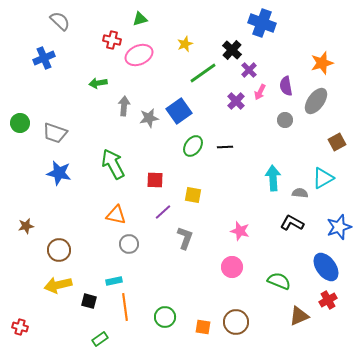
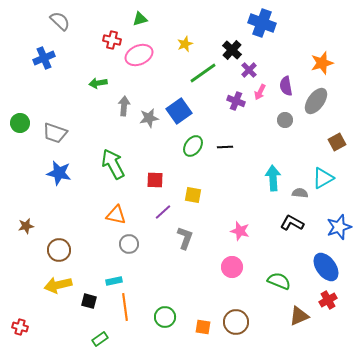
purple cross at (236, 101): rotated 24 degrees counterclockwise
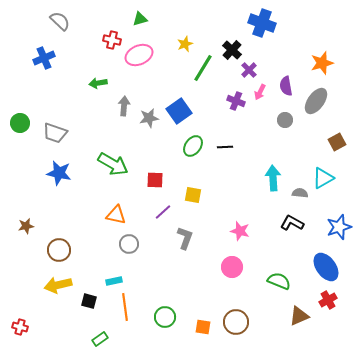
green line at (203, 73): moved 5 px up; rotated 24 degrees counterclockwise
green arrow at (113, 164): rotated 148 degrees clockwise
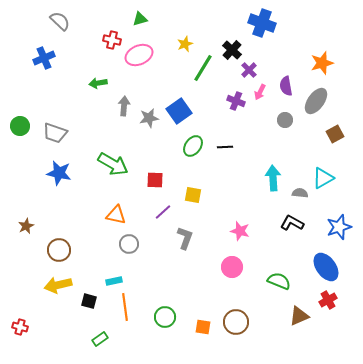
green circle at (20, 123): moved 3 px down
brown square at (337, 142): moved 2 px left, 8 px up
brown star at (26, 226): rotated 14 degrees counterclockwise
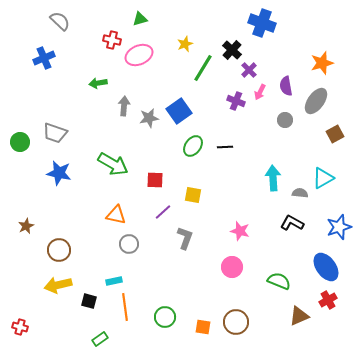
green circle at (20, 126): moved 16 px down
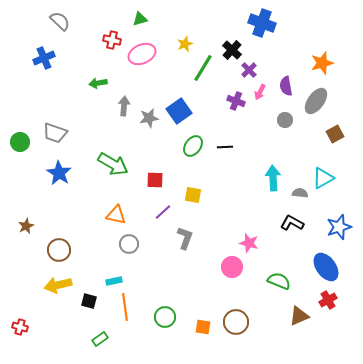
pink ellipse at (139, 55): moved 3 px right, 1 px up
blue star at (59, 173): rotated 20 degrees clockwise
pink star at (240, 231): moved 9 px right, 12 px down
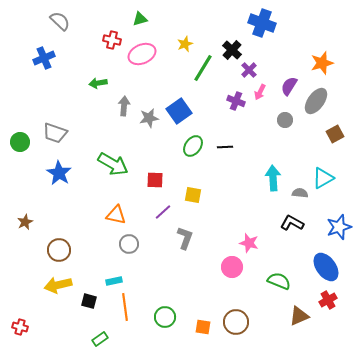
purple semicircle at (286, 86): moved 3 px right; rotated 42 degrees clockwise
brown star at (26, 226): moved 1 px left, 4 px up
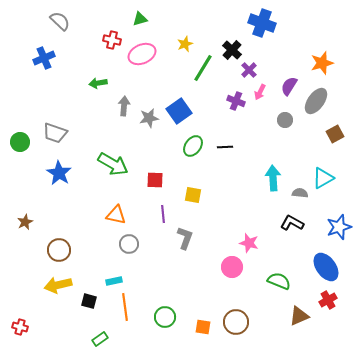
purple line at (163, 212): moved 2 px down; rotated 54 degrees counterclockwise
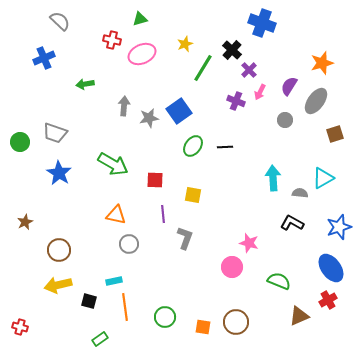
green arrow at (98, 83): moved 13 px left, 1 px down
brown square at (335, 134): rotated 12 degrees clockwise
blue ellipse at (326, 267): moved 5 px right, 1 px down
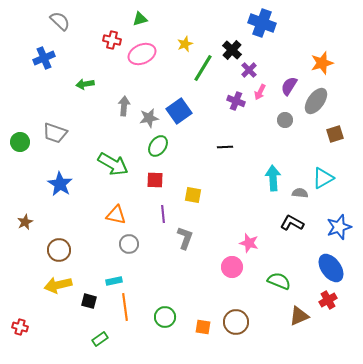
green ellipse at (193, 146): moved 35 px left
blue star at (59, 173): moved 1 px right, 11 px down
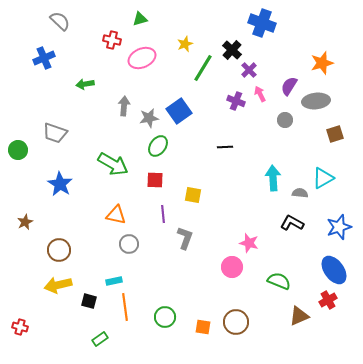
pink ellipse at (142, 54): moved 4 px down
pink arrow at (260, 92): moved 2 px down; rotated 126 degrees clockwise
gray ellipse at (316, 101): rotated 48 degrees clockwise
green circle at (20, 142): moved 2 px left, 8 px down
blue ellipse at (331, 268): moved 3 px right, 2 px down
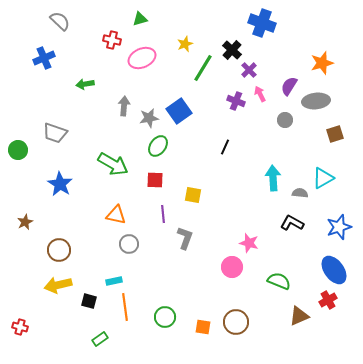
black line at (225, 147): rotated 63 degrees counterclockwise
